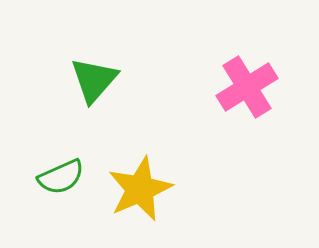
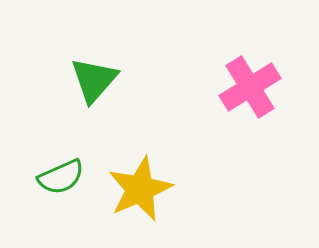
pink cross: moved 3 px right
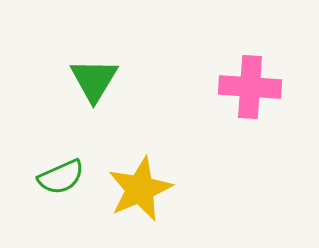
green triangle: rotated 10 degrees counterclockwise
pink cross: rotated 36 degrees clockwise
